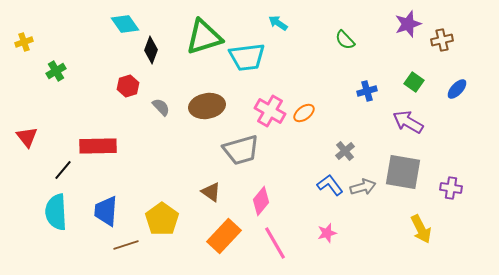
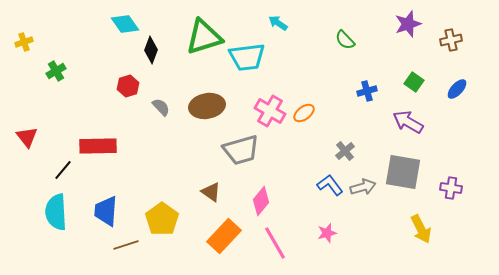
brown cross: moved 9 px right
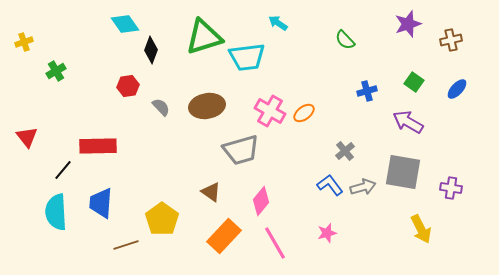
red hexagon: rotated 10 degrees clockwise
blue trapezoid: moved 5 px left, 8 px up
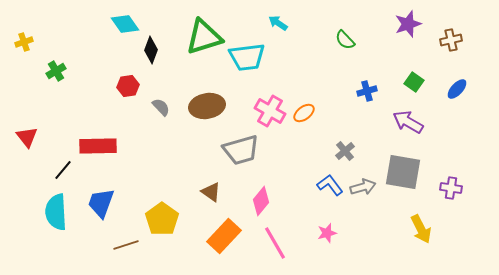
blue trapezoid: rotated 16 degrees clockwise
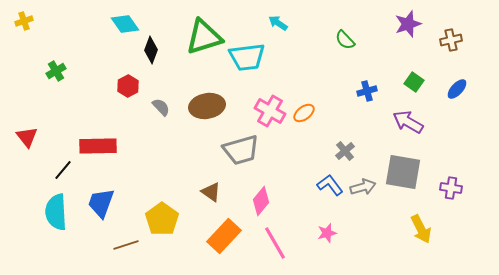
yellow cross: moved 21 px up
red hexagon: rotated 20 degrees counterclockwise
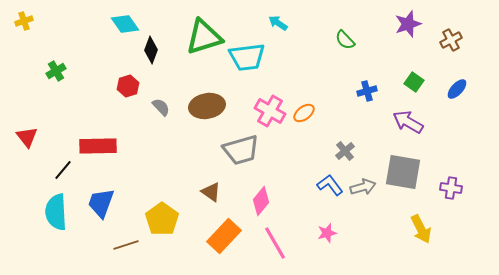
brown cross: rotated 15 degrees counterclockwise
red hexagon: rotated 10 degrees clockwise
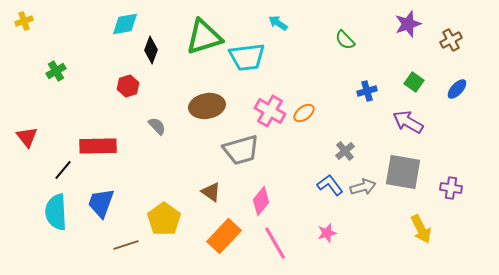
cyan diamond: rotated 64 degrees counterclockwise
gray semicircle: moved 4 px left, 19 px down
yellow pentagon: moved 2 px right
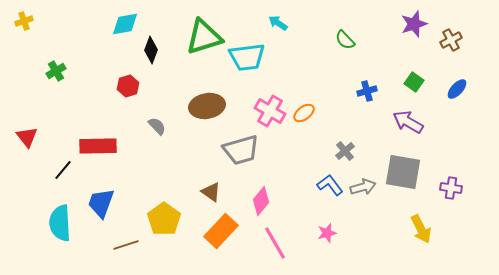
purple star: moved 6 px right
cyan semicircle: moved 4 px right, 11 px down
orange rectangle: moved 3 px left, 5 px up
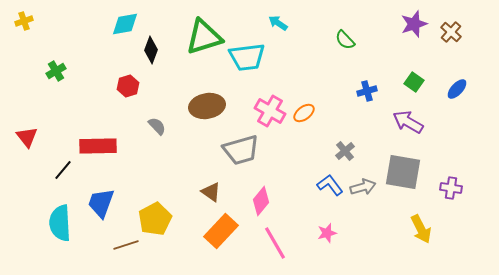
brown cross: moved 8 px up; rotated 20 degrees counterclockwise
yellow pentagon: moved 9 px left; rotated 8 degrees clockwise
